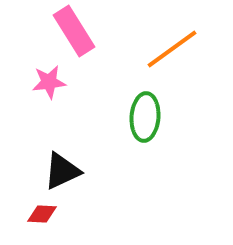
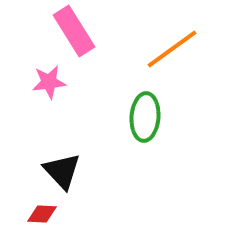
black triangle: rotated 48 degrees counterclockwise
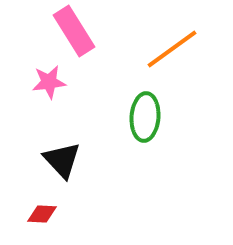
black triangle: moved 11 px up
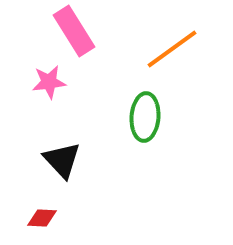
red diamond: moved 4 px down
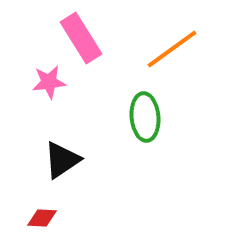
pink rectangle: moved 7 px right, 7 px down
green ellipse: rotated 9 degrees counterclockwise
black triangle: rotated 39 degrees clockwise
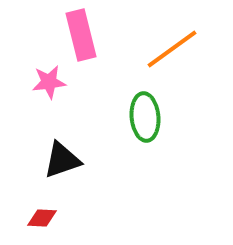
pink rectangle: moved 3 px up; rotated 18 degrees clockwise
black triangle: rotated 15 degrees clockwise
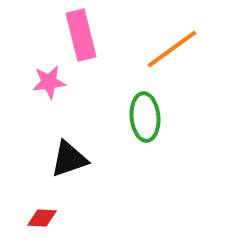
black triangle: moved 7 px right, 1 px up
